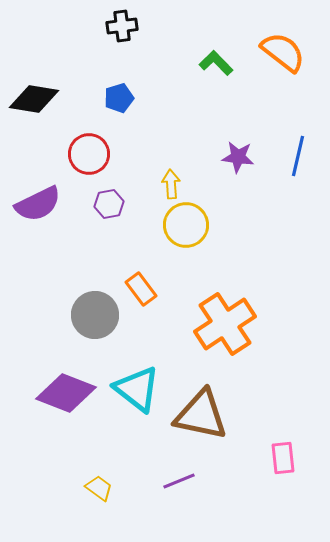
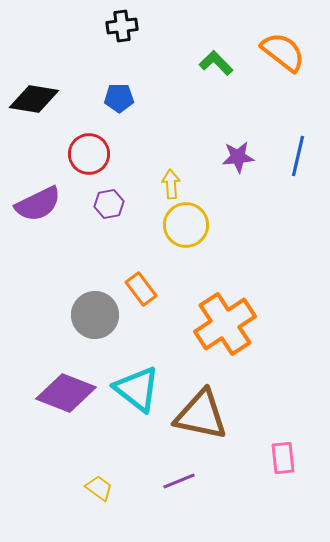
blue pentagon: rotated 16 degrees clockwise
purple star: rotated 12 degrees counterclockwise
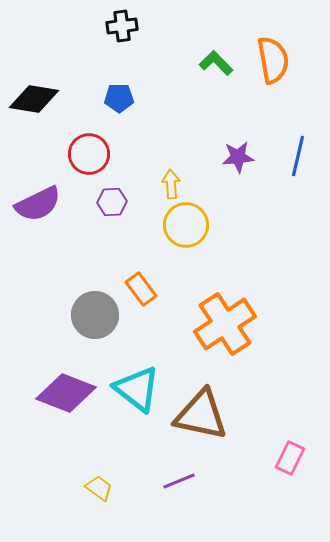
orange semicircle: moved 10 px left, 8 px down; rotated 42 degrees clockwise
purple hexagon: moved 3 px right, 2 px up; rotated 8 degrees clockwise
pink rectangle: moved 7 px right; rotated 32 degrees clockwise
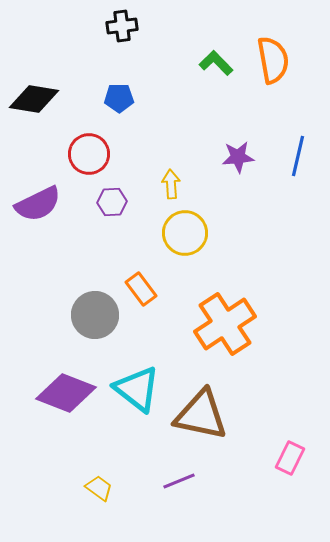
yellow circle: moved 1 px left, 8 px down
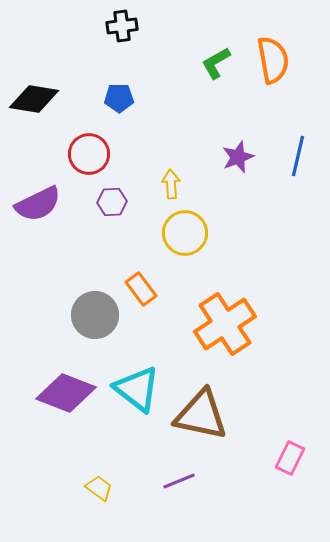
green L-shape: rotated 76 degrees counterclockwise
purple star: rotated 16 degrees counterclockwise
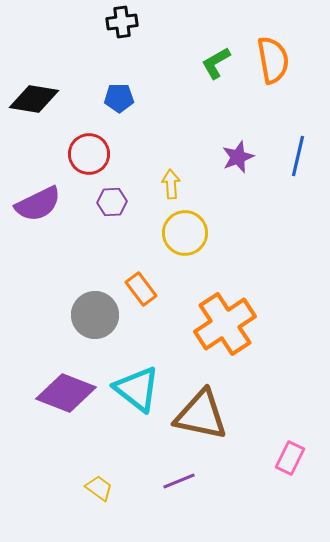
black cross: moved 4 px up
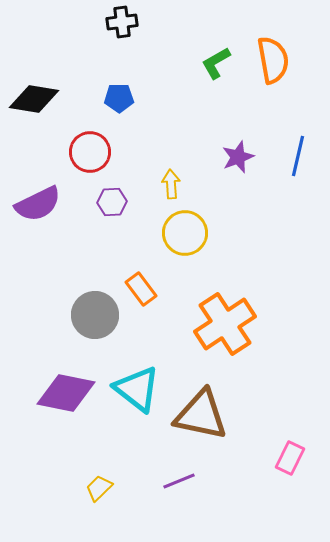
red circle: moved 1 px right, 2 px up
purple diamond: rotated 10 degrees counterclockwise
yellow trapezoid: rotated 80 degrees counterclockwise
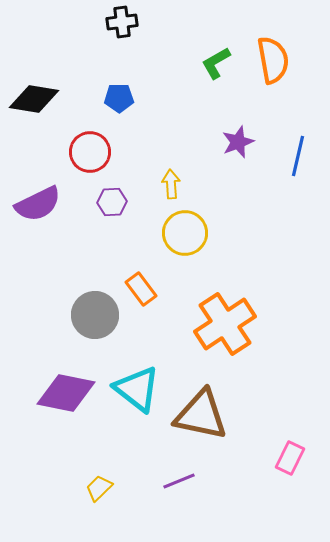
purple star: moved 15 px up
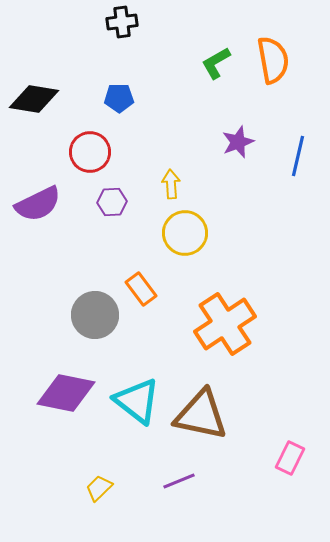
cyan triangle: moved 12 px down
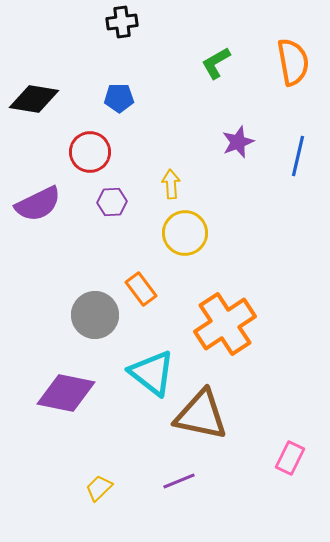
orange semicircle: moved 20 px right, 2 px down
cyan triangle: moved 15 px right, 28 px up
